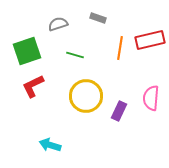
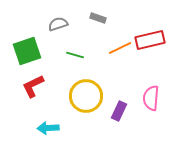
orange line: rotated 55 degrees clockwise
cyan arrow: moved 2 px left, 17 px up; rotated 20 degrees counterclockwise
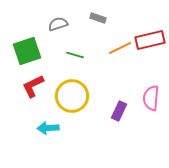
yellow circle: moved 14 px left
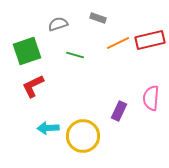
orange line: moved 2 px left, 5 px up
yellow circle: moved 11 px right, 40 px down
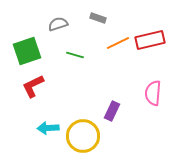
pink semicircle: moved 2 px right, 5 px up
purple rectangle: moved 7 px left
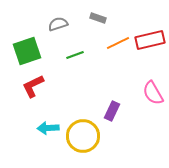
green line: rotated 36 degrees counterclockwise
pink semicircle: rotated 35 degrees counterclockwise
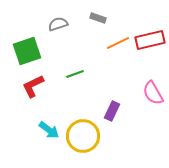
green line: moved 19 px down
cyan arrow: moved 1 px right, 2 px down; rotated 140 degrees counterclockwise
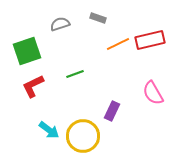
gray semicircle: moved 2 px right
orange line: moved 1 px down
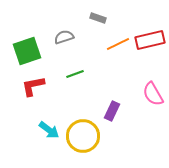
gray semicircle: moved 4 px right, 13 px down
red L-shape: rotated 15 degrees clockwise
pink semicircle: moved 1 px down
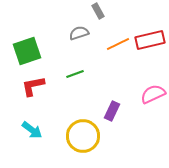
gray rectangle: moved 7 px up; rotated 42 degrees clockwise
gray semicircle: moved 15 px right, 4 px up
pink semicircle: rotated 95 degrees clockwise
cyan arrow: moved 17 px left
